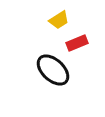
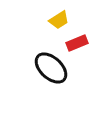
black ellipse: moved 2 px left, 2 px up
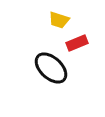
yellow trapezoid: rotated 50 degrees clockwise
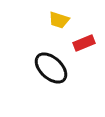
red rectangle: moved 7 px right
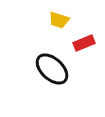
black ellipse: moved 1 px right, 1 px down
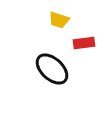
red rectangle: rotated 15 degrees clockwise
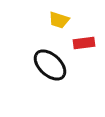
black ellipse: moved 2 px left, 4 px up
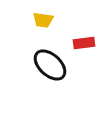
yellow trapezoid: moved 16 px left; rotated 10 degrees counterclockwise
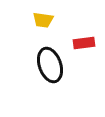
black ellipse: rotated 28 degrees clockwise
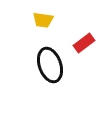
red rectangle: rotated 30 degrees counterclockwise
